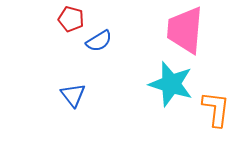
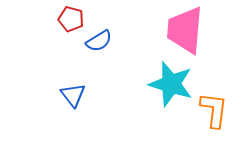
orange L-shape: moved 2 px left, 1 px down
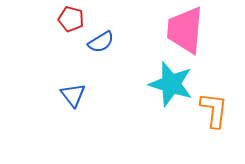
blue semicircle: moved 2 px right, 1 px down
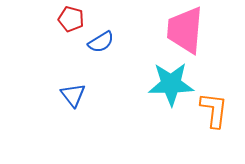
cyan star: rotated 18 degrees counterclockwise
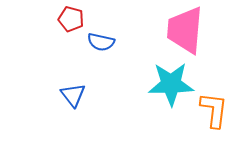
blue semicircle: rotated 44 degrees clockwise
